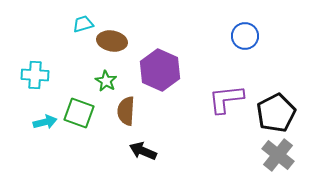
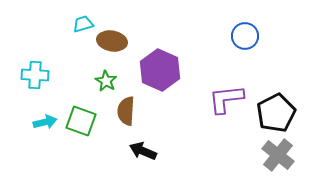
green square: moved 2 px right, 8 px down
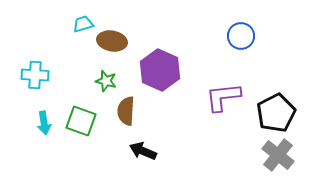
blue circle: moved 4 px left
green star: rotated 15 degrees counterclockwise
purple L-shape: moved 3 px left, 2 px up
cyan arrow: moved 1 px left, 1 px down; rotated 95 degrees clockwise
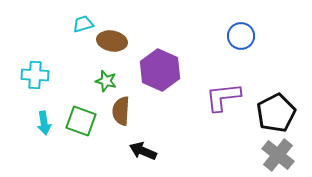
brown semicircle: moved 5 px left
